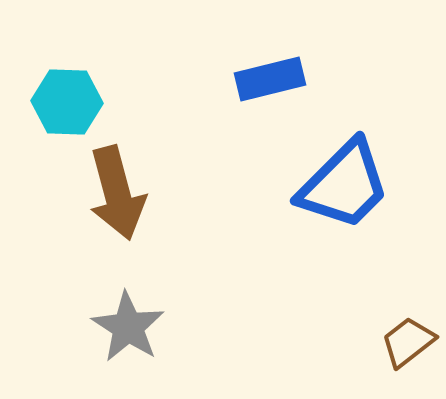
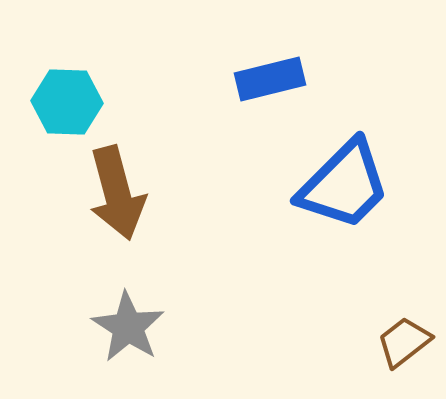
brown trapezoid: moved 4 px left
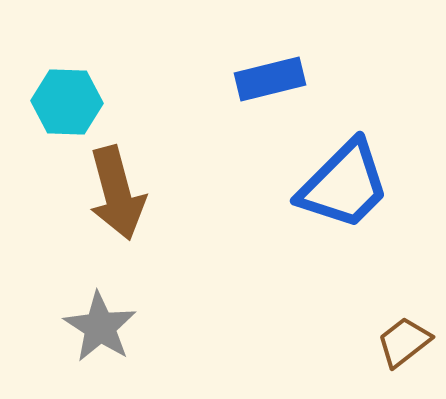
gray star: moved 28 px left
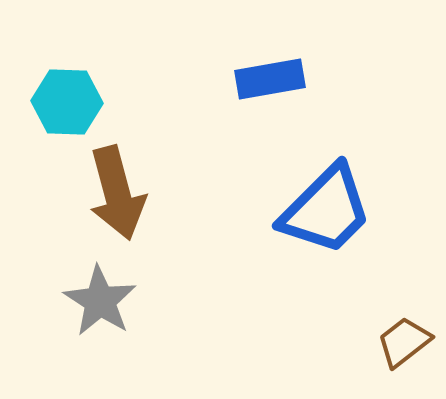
blue rectangle: rotated 4 degrees clockwise
blue trapezoid: moved 18 px left, 25 px down
gray star: moved 26 px up
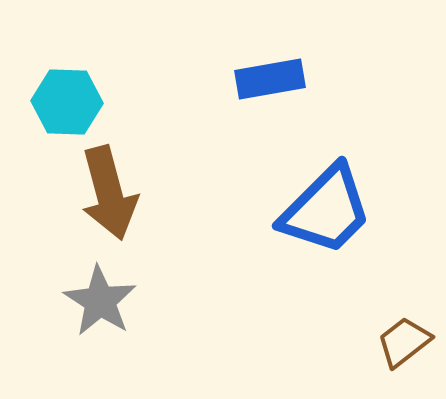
brown arrow: moved 8 px left
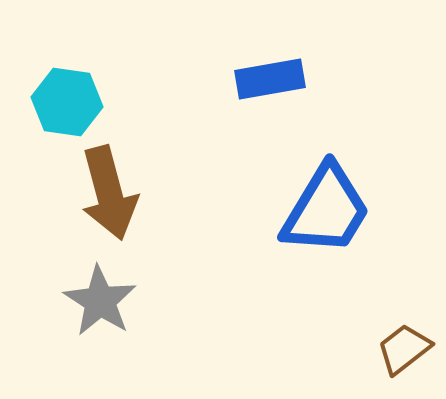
cyan hexagon: rotated 6 degrees clockwise
blue trapezoid: rotated 14 degrees counterclockwise
brown trapezoid: moved 7 px down
